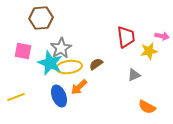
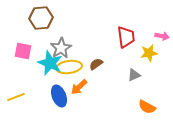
yellow star: moved 2 px down
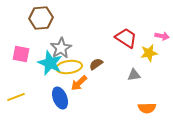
red trapezoid: moved 1 px down; rotated 50 degrees counterclockwise
pink square: moved 2 px left, 3 px down
gray triangle: rotated 16 degrees clockwise
orange arrow: moved 4 px up
blue ellipse: moved 1 px right, 2 px down
orange semicircle: moved 1 px down; rotated 30 degrees counterclockwise
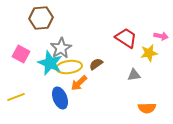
pink arrow: moved 1 px left
pink square: rotated 18 degrees clockwise
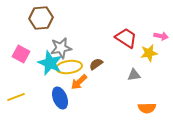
gray star: rotated 20 degrees clockwise
orange arrow: moved 1 px up
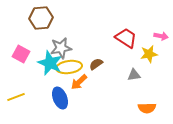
yellow star: moved 1 px down
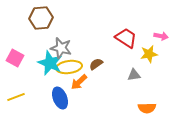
gray star: rotated 25 degrees clockwise
pink square: moved 6 px left, 4 px down
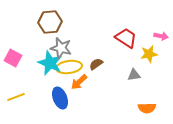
brown hexagon: moved 9 px right, 4 px down
pink square: moved 2 px left
